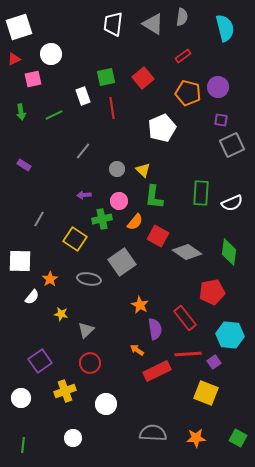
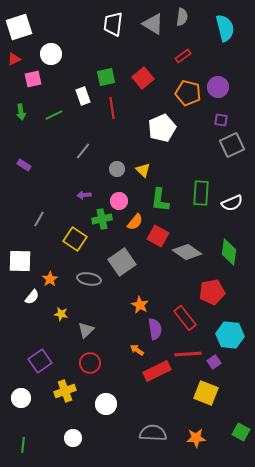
green L-shape at (154, 197): moved 6 px right, 3 px down
green square at (238, 438): moved 3 px right, 6 px up
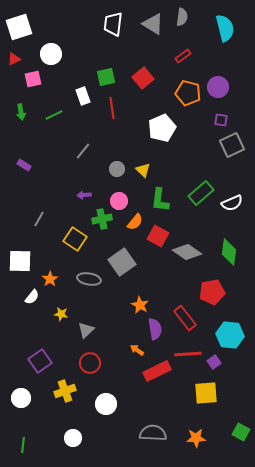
green rectangle at (201, 193): rotated 45 degrees clockwise
yellow square at (206, 393): rotated 25 degrees counterclockwise
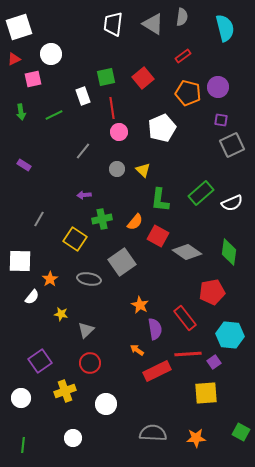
pink circle at (119, 201): moved 69 px up
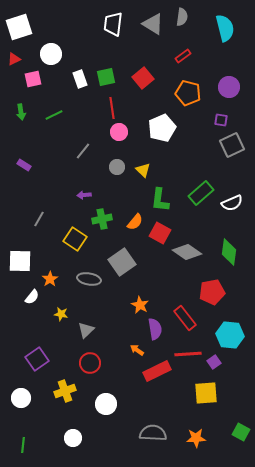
purple circle at (218, 87): moved 11 px right
white rectangle at (83, 96): moved 3 px left, 17 px up
gray circle at (117, 169): moved 2 px up
red square at (158, 236): moved 2 px right, 3 px up
purple square at (40, 361): moved 3 px left, 2 px up
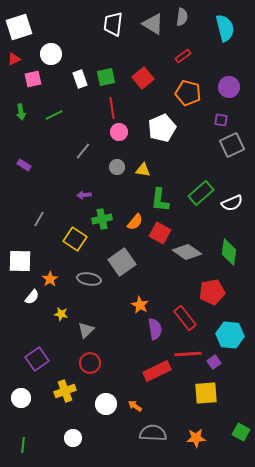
yellow triangle at (143, 170): rotated 35 degrees counterclockwise
orange arrow at (137, 350): moved 2 px left, 56 px down
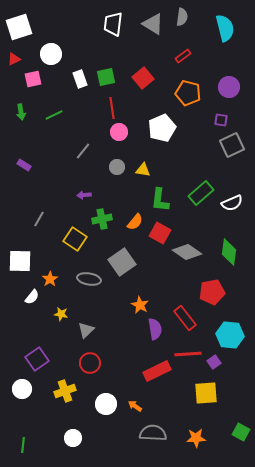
white circle at (21, 398): moved 1 px right, 9 px up
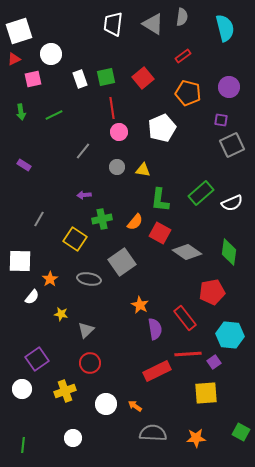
white square at (19, 27): moved 4 px down
